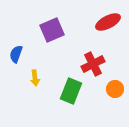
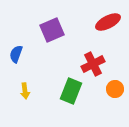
yellow arrow: moved 10 px left, 13 px down
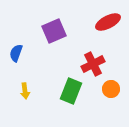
purple square: moved 2 px right, 1 px down
blue semicircle: moved 1 px up
orange circle: moved 4 px left
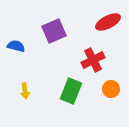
blue semicircle: moved 7 px up; rotated 84 degrees clockwise
red cross: moved 4 px up
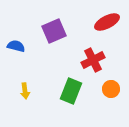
red ellipse: moved 1 px left
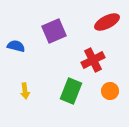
orange circle: moved 1 px left, 2 px down
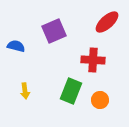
red ellipse: rotated 15 degrees counterclockwise
red cross: rotated 30 degrees clockwise
orange circle: moved 10 px left, 9 px down
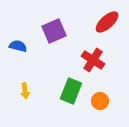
blue semicircle: moved 2 px right
red cross: rotated 30 degrees clockwise
orange circle: moved 1 px down
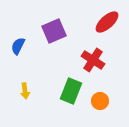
blue semicircle: rotated 78 degrees counterclockwise
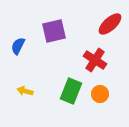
red ellipse: moved 3 px right, 2 px down
purple square: rotated 10 degrees clockwise
red cross: moved 2 px right
yellow arrow: rotated 112 degrees clockwise
orange circle: moved 7 px up
